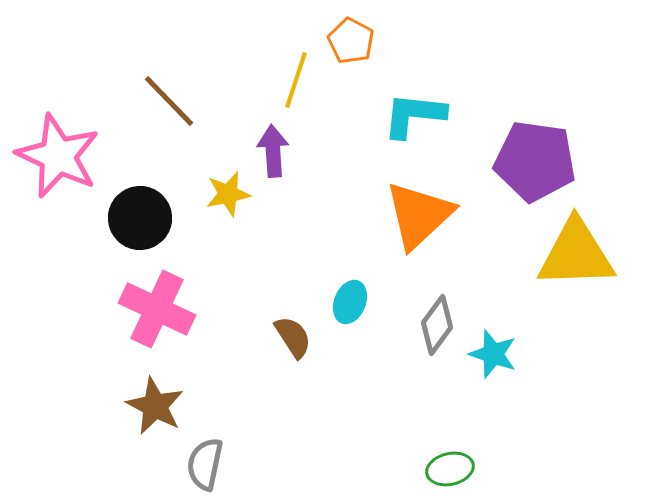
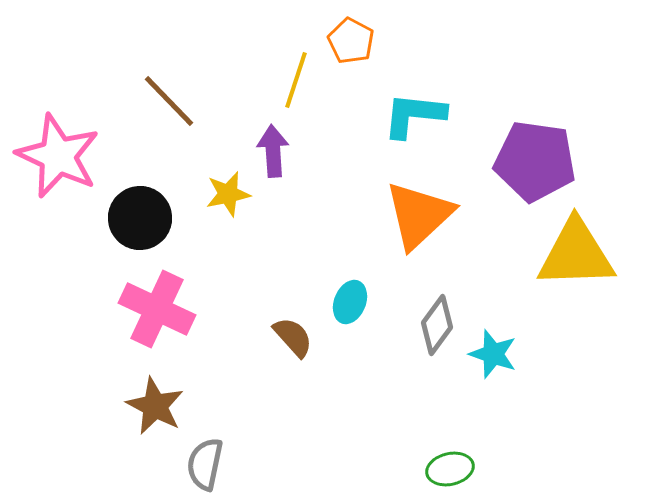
brown semicircle: rotated 9 degrees counterclockwise
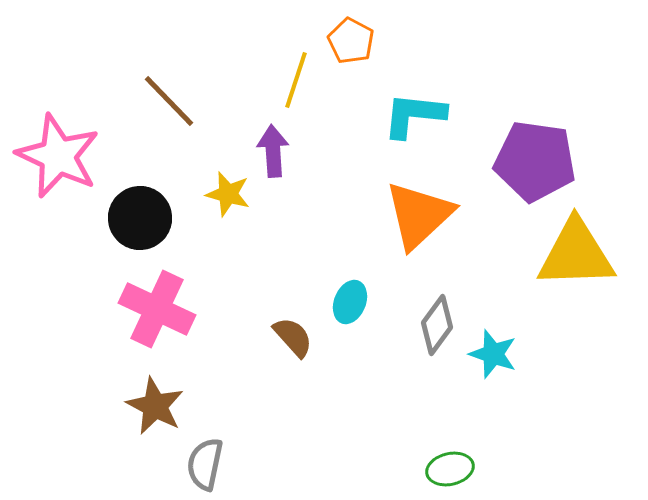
yellow star: rotated 27 degrees clockwise
